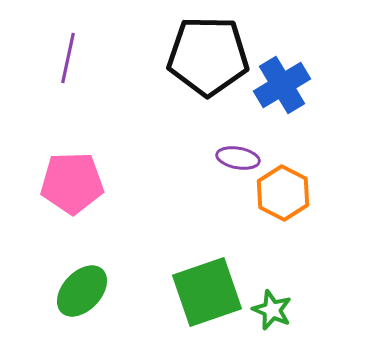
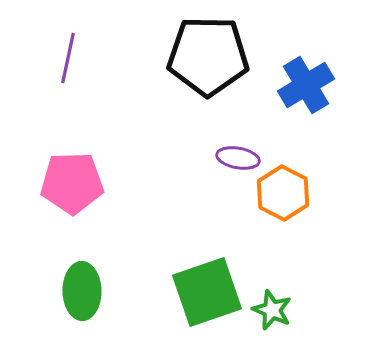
blue cross: moved 24 px right
green ellipse: rotated 44 degrees counterclockwise
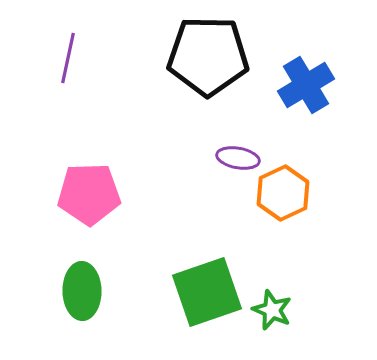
pink pentagon: moved 17 px right, 11 px down
orange hexagon: rotated 8 degrees clockwise
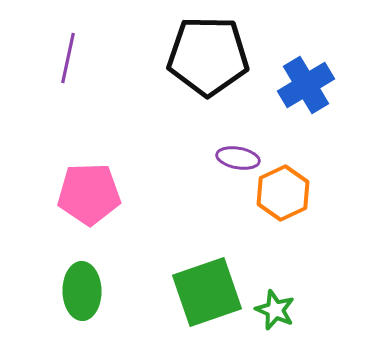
green star: moved 3 px right
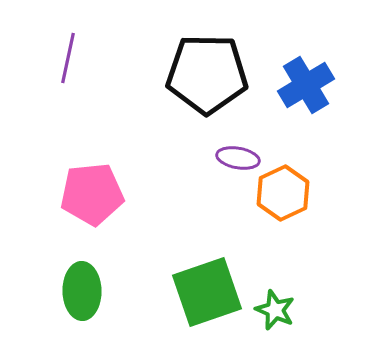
black pentagon: moved 1 px left, 18 px down
pink pentagon: moved 3 px right; rotated 4 degrees counterclockwise
